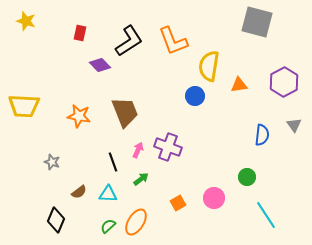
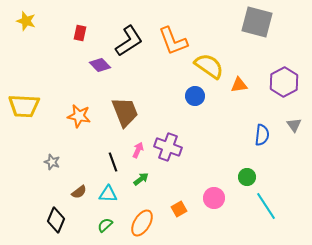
yellow semicircle: rotated 116 degrees clockwise
orange square: moved 1 px right, 6 px down
cyan line: moved 9 px up
orange ellipse: moved 6 px right, 1 px down
green semicircle: moved 3 px left, 1 px up
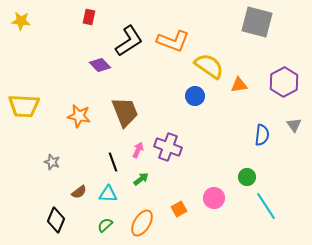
yellow star: moved 5 px left; rotated 12 degrees counterclockwise
red rectangle: moved 9 px right, 16 px up
orange L-shape: rotated 48 degrees counterclockwise
